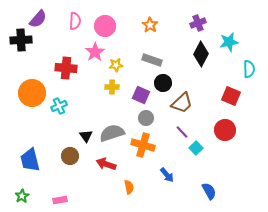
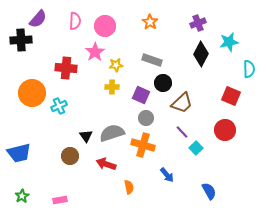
orange star: moved 3 px up
blue trapezoid: moved 11 px left, 7 px up; rotated 90 degrees counterclockwise
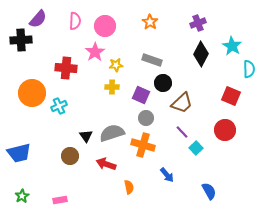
cyan star: moved 3 px right, 4 px down; rotated 30 degrees counterclockwise
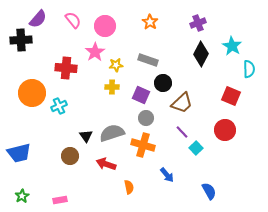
pink semicircle: moved 2 px left, 1 px up; rotated 42 degrees counterclockwise
gray rectangle: moved 4 px left
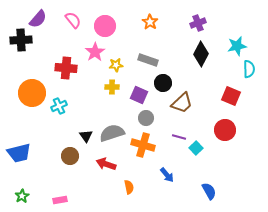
cyan star: moved 5 px right; rotated 30 degrees clockwise
purple square: moved 2 px left
purple line: moved 3 px left, 5 px down; rotated 32 degrees counterclockwise
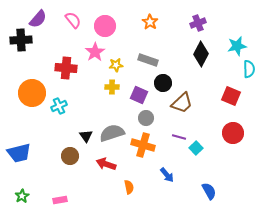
red circle: moved 8 px right, 3 px down
